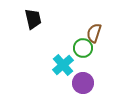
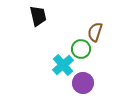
black trapezoid: moved 5 px right, 3 px up
brown semicircle: moved 1 px right, 1 px up
green circle: moved 2 px left, 1 px down
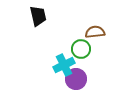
brown semicircle: rotated 66 degrees clockwise
cyan cross: moved 1 px right; rotated 15 degrees clockwise
purple circle: moved 7 px left, 4 px up
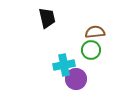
black trapezoid: moved 9 px right, 2 px down
green circle: moved 10 px right, 1 px down
cyan cross: rotated 15 degrees clockwise
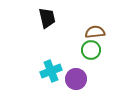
cyan cross: moved 13 px left, 6 px down; rotated 10 degrees counterclockwise
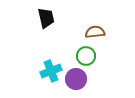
black trapezoid: moved 1 px left
green circle: moved 5 px left, 6 px down
